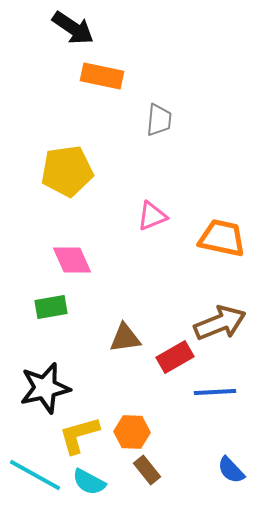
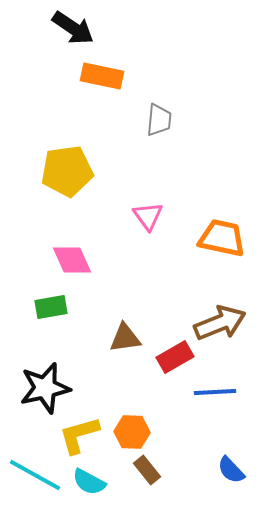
pink triangle: moved 4 px left; rotated 44 degrees counterclockwise
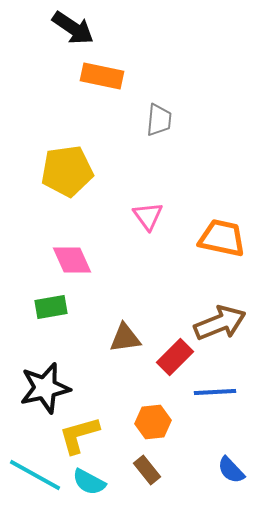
red rectangle: rotated 15 degrees counterclockwise
orange hexagon: moved 21 px right, 10 px up; rotated 8 degrees counterclockwise
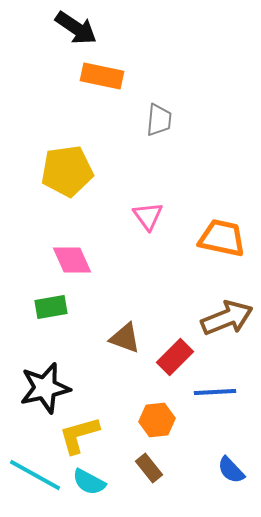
black arrow: moved 3 px right
brown arrow: moved 7 px right, 5 px up
brown triangle: rotated 28 degrees clockwise
orange hexagon: moved 4 px right, 2 px up
brown rectangle: moved 2 px right, 2 px up
